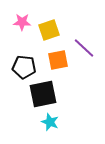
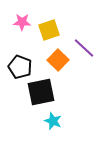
orange square: rotated 35 degrees counterclockwise
black pentagon: moved 4 px left; rotated 15 degrees clockwise
black square: moved 2 px left, 2 px up
cyan star: moved 3 px right, 1 px up
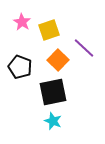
pink star: rotated 30 degrees clockwise
black square: moved 12 px right
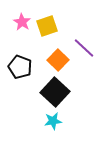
yellow square: moved 2 px left, 4 px up
black square: moved 2 px right; rotated 36 degrees counterclockwise
cyan star: rotated 30 degrees counterclockwise
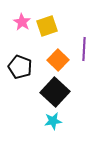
purple line: moved 1 px down; rotated 50 degrees clockwise
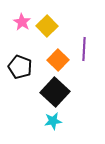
yellow square: rotated 25 degrees counterclockwise
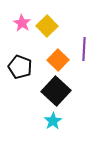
pink star: moved 1 px down
black square: moved 1 px right, 1 px up
cyan star: rotated 24 degrees counterclockwise
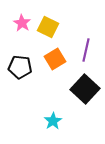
yellow square: moved 1 px right, 1 px down; rotated 20 degrees counterclockwise
purple line: moved 2 px right, 1 px down; rotated 10 degrees clockwise
orange square: moved 3 px left, 1 px up; rotated 15 degrees clockwise
black pentagon: rotated 15 degrees counterclockwise
black square: moved 29 px right, 2 px up
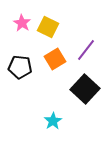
purple line: rotated 25 degrees clockwise
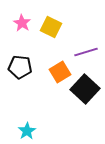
yellow square: moved 3 px right
purple line: moved 2 px down; rotated 35 degrees clockwise
orange square: moved 5 px right, 13 px down
cyan star: moved 26 px left, 10 px down
